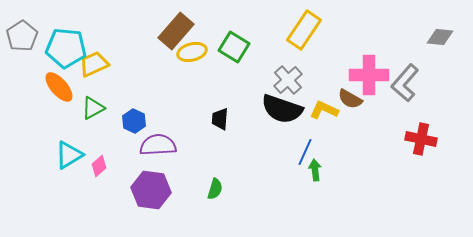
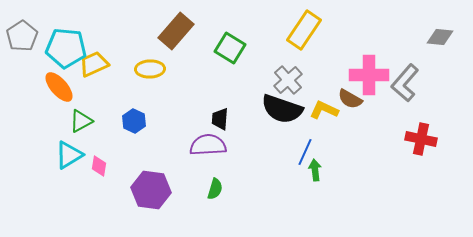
green square: moved 4 px left, 1 px down
yellow ellipse: moved 42 px left, 17 px down; rotated 12 degrees clockwise
green triangle: moved 12 px left, 13 px down
purple semicircle: moved 50 px right
pink diamond: rotated 40 degrees counterclockwise
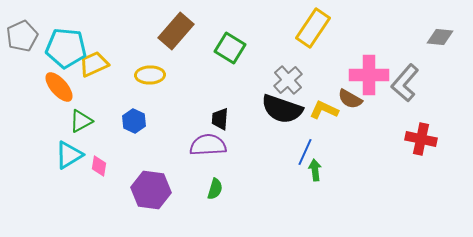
yellow rectangle: moved 9 px right, 2 px up
gray pentagon: rotated 8 degrees clockwise
yellow ellipse: moved 6 px down
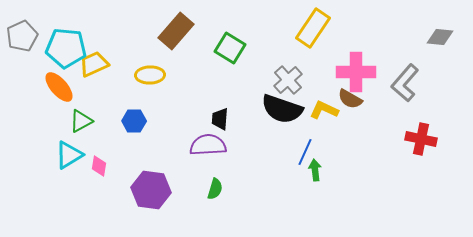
pink cross: moved 13 px left, 3 px up
blue hexagon: rotated 25 degrees counterclockwise
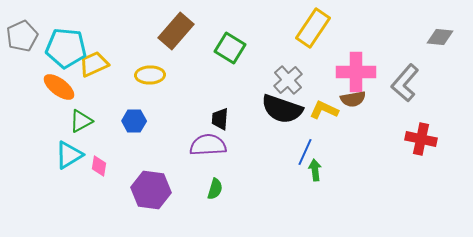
orange ellipse: rotated 12 degrees counterclockwise
brown semicircle: moved 3 px right; rotated 40 degrees counterclockwise
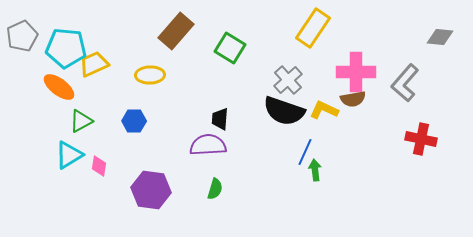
black semicircle: moved 2 px right, 2 px down
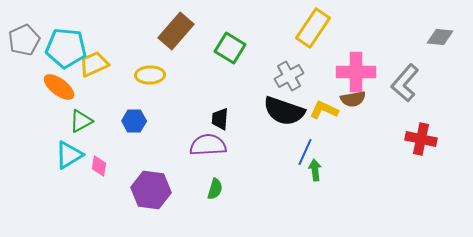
gray pentagon: moved 2 px right, 4 px down
gray cross: moved 1 px right, 4 px up; rotated 12 degrees clockwise
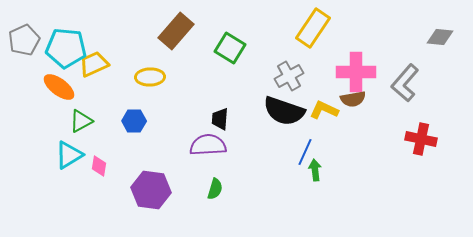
yellow ellipse: moved 2 px down
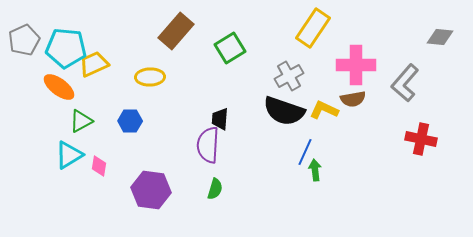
green square: rotated 28 degrees clockwise
pink cross: moved 7 px up
blue hexagon: moved 4 px left
purple semicircle: rotated 84 degrees counterclockwise
